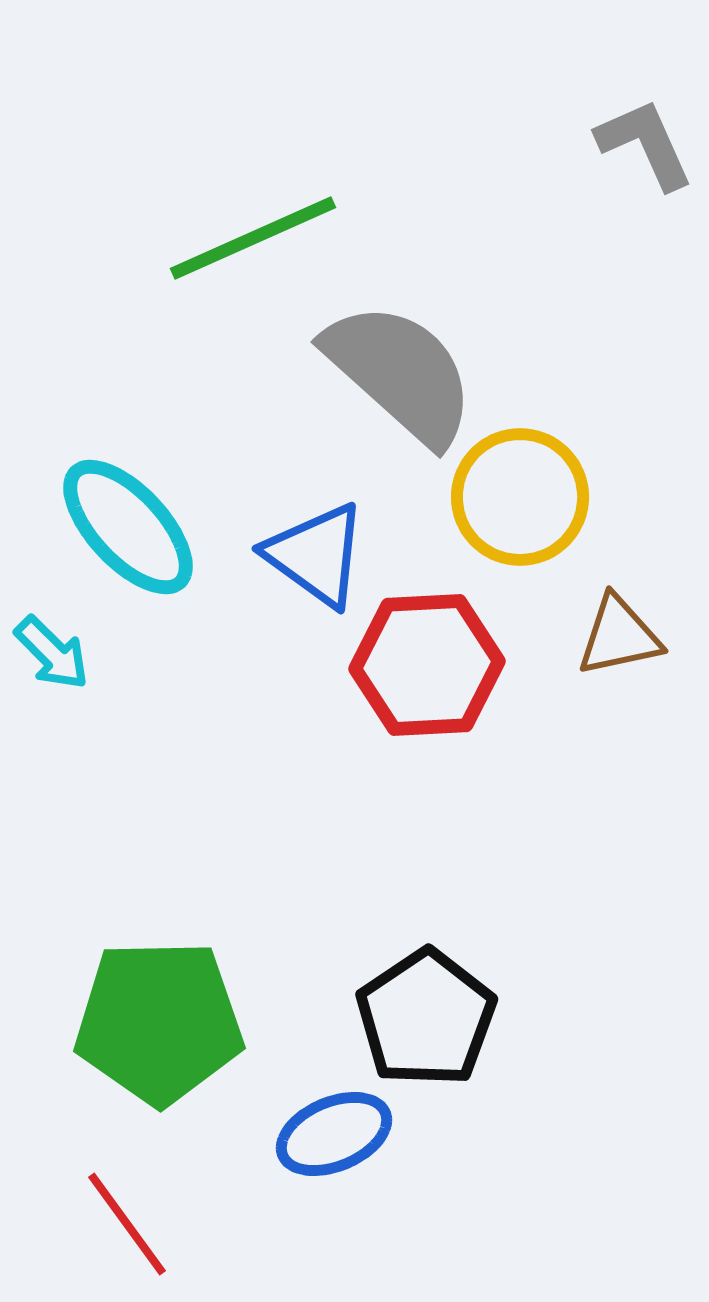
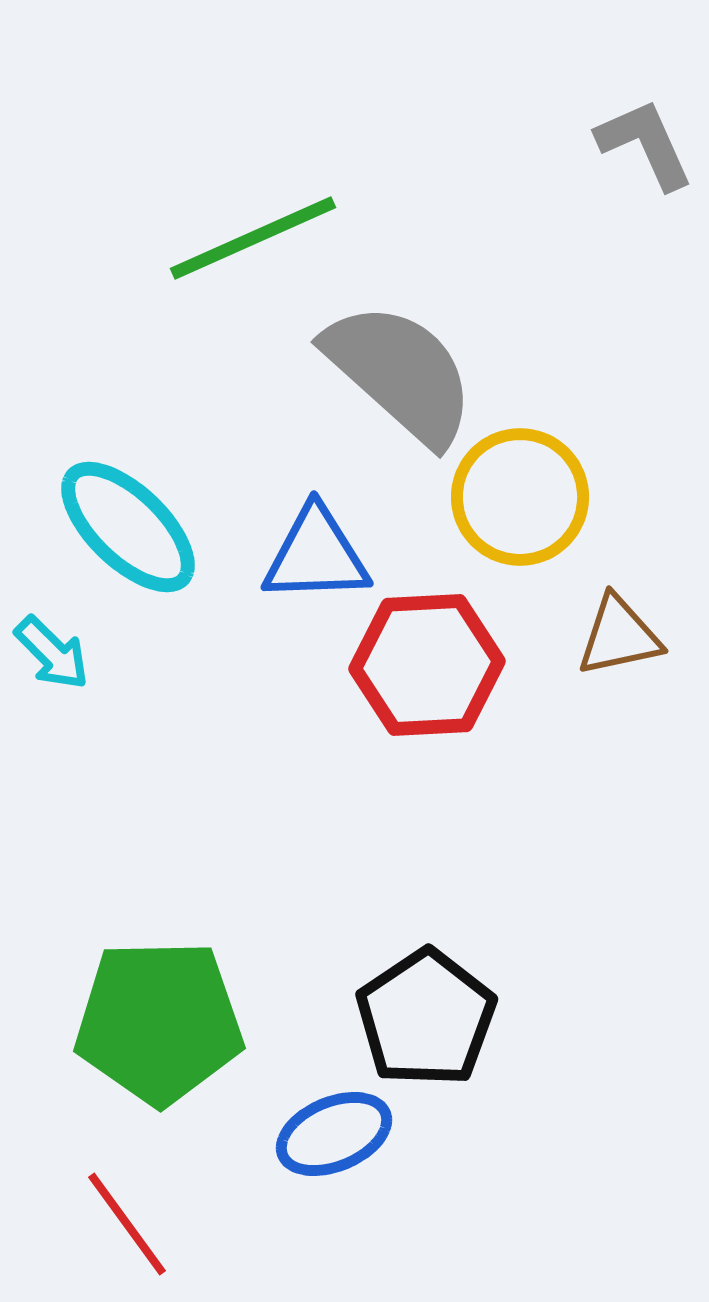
cyan ellipse: rotated 3 degrees counterclockwise
blue triangle: rotated 38 degrees counterclockwise
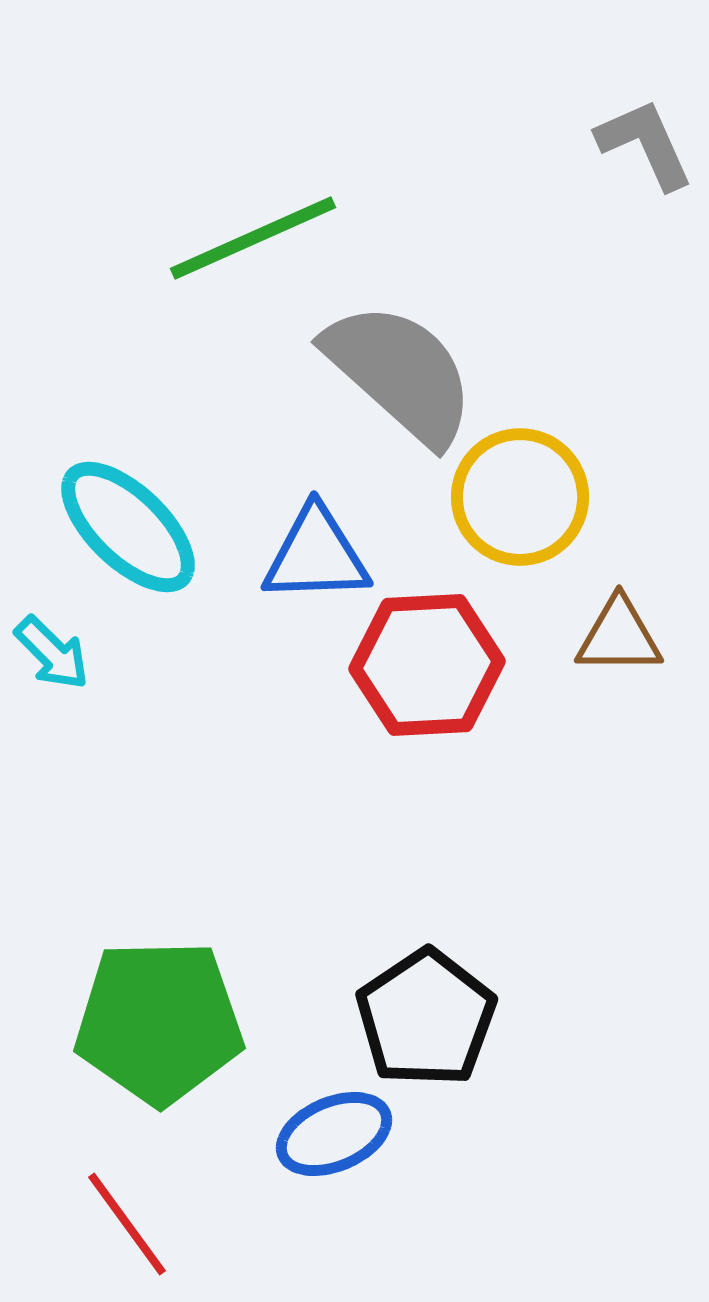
brown triangle: rotated 12 degrees clockwise
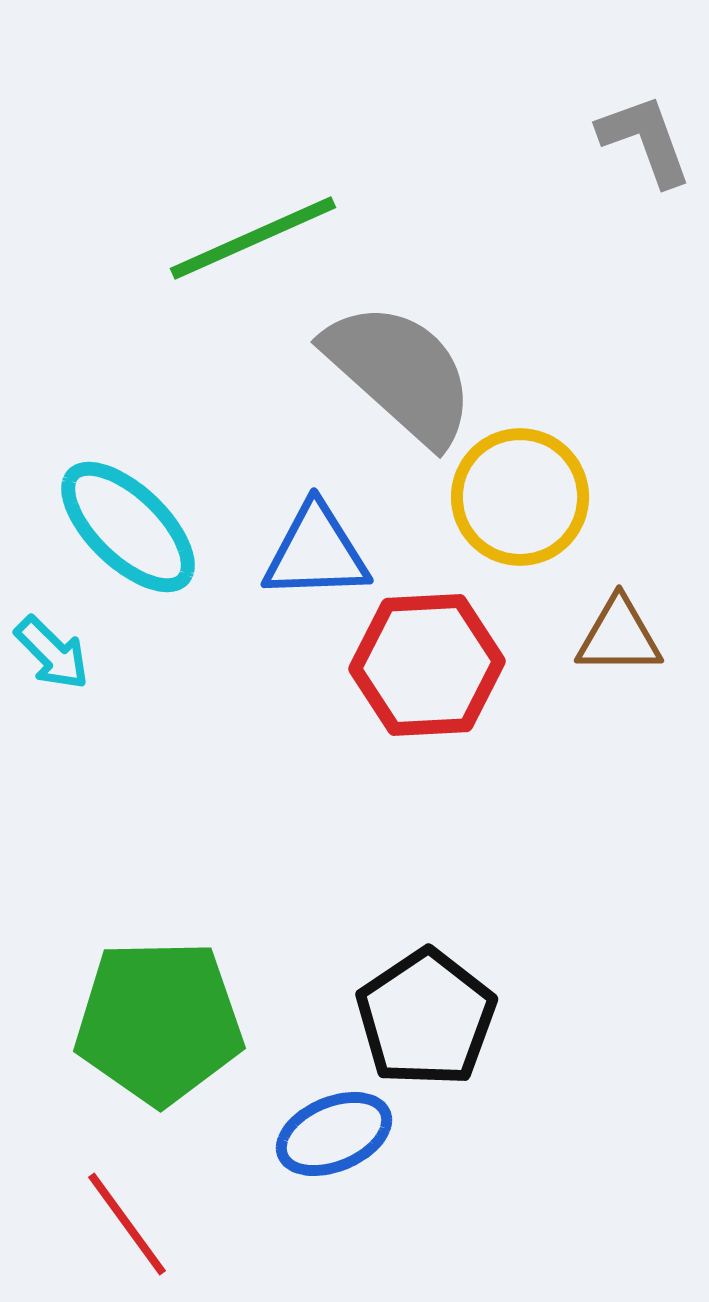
gray L-shape: moved 4 px up; rotated 4 degrees clockwise
blue triangle: moved 3 px up
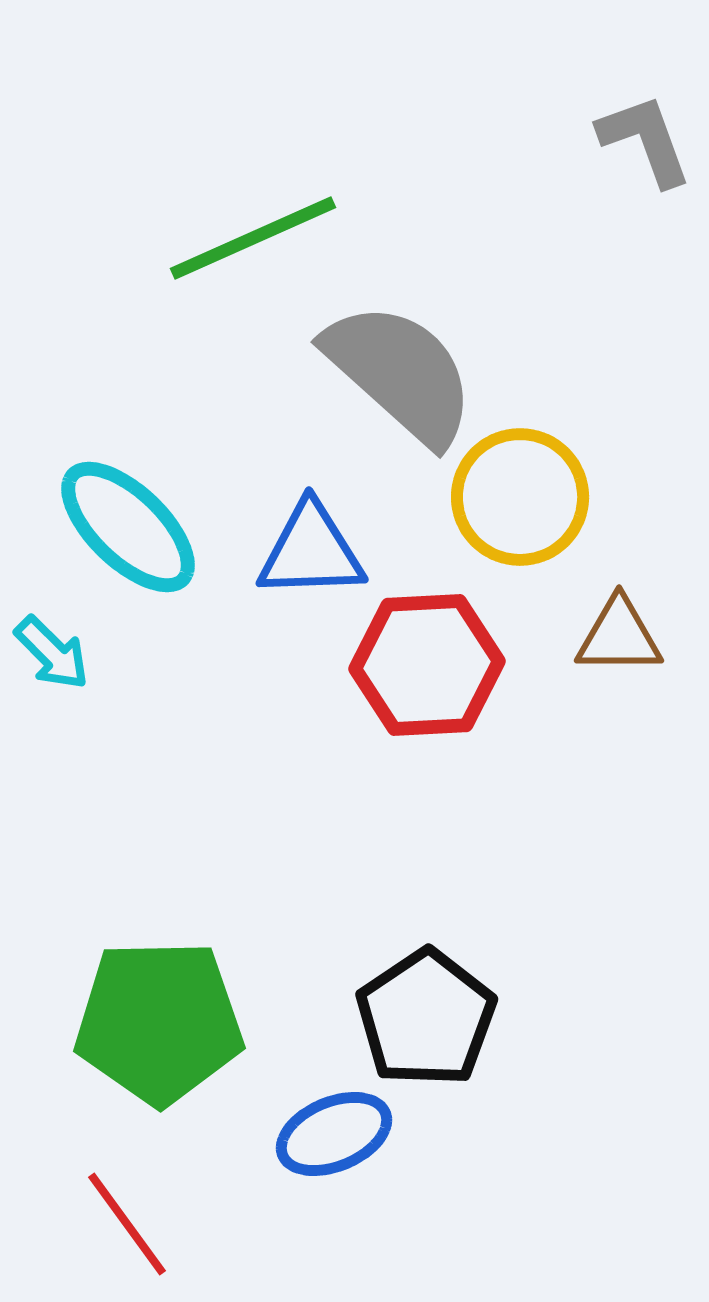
blue triangle: moved 5 px left, 1 px up
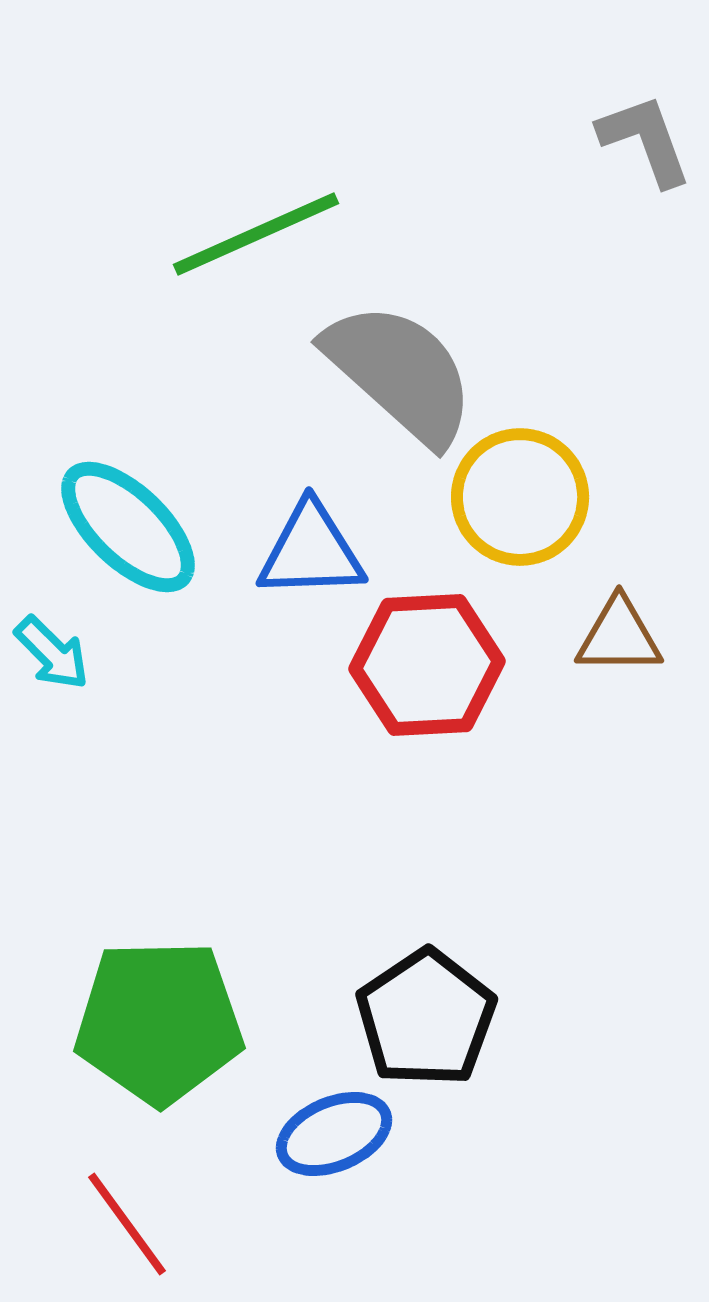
green line: moved 3 px right, 4 px up
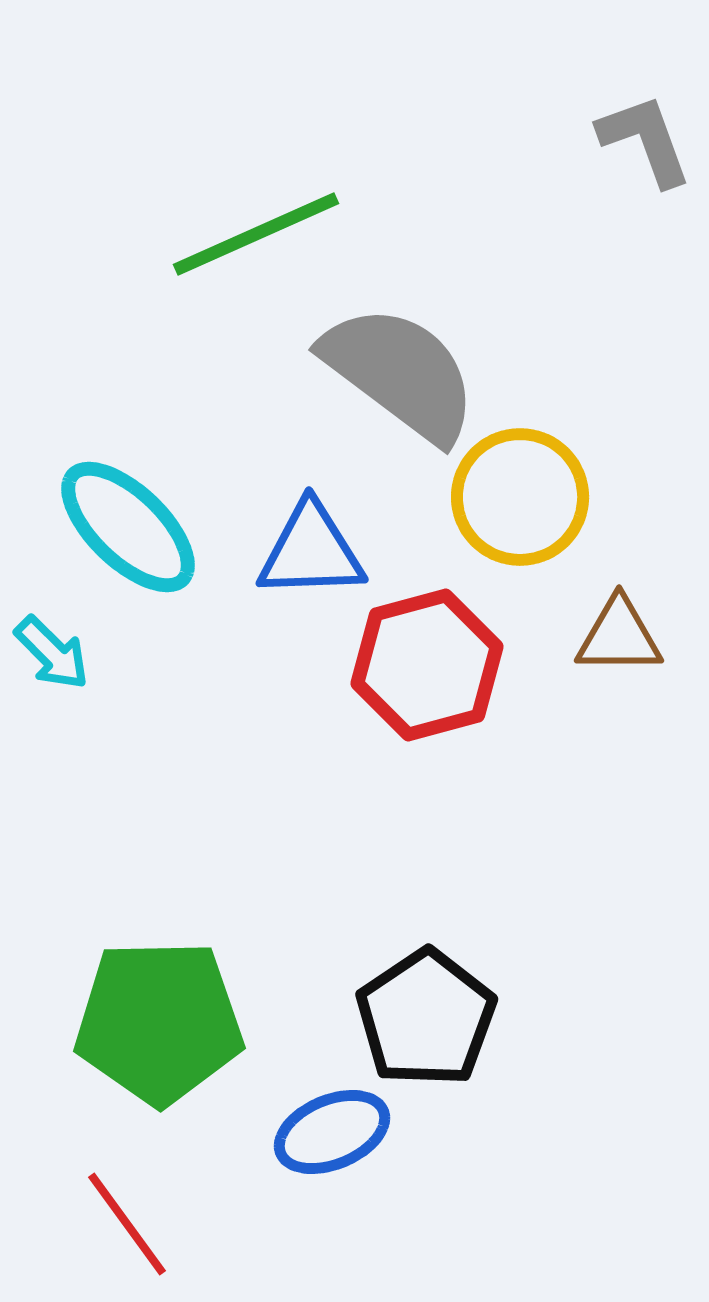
gray semicircle: rotated 5 degrees counterclockwise
red hexagon: rotated 12 degrees counterclockwise
blue ellipse: moved 2 px left, 2 px up
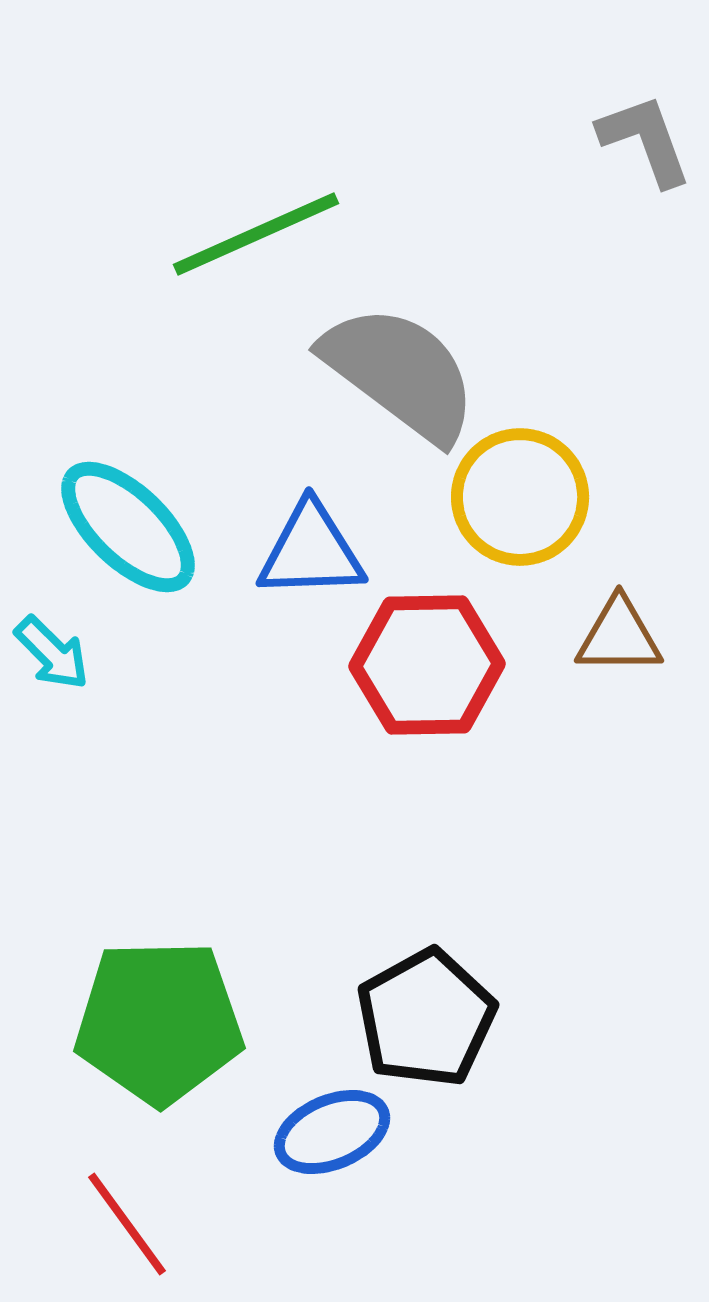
red hexagon: rotated 14 degrees clockwise
black pentagon: rotated 5 degrees clockwise
